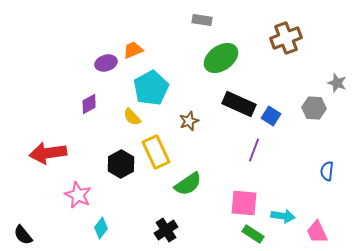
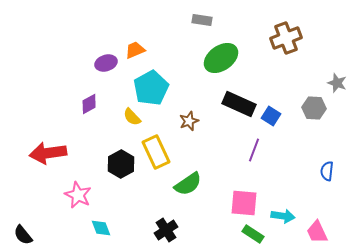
orange trapezoid: moved 2 px right
cyan diamond: rotated 60 degrees counterclockwise
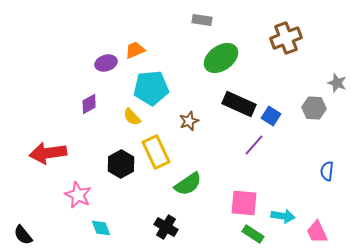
cyan pentagon: rotated 24 degrees clockwise
purple line: moved 5 px up; rotated 20 degrees clockwise
black cross: moved 3 px up; rotated 25 degrees counterclockwise
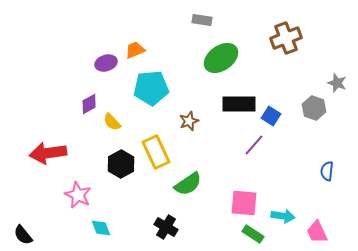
black rectangle: rotated 24 degrees counterclockwise
gray hexagon: rotated 15 degrees clockwise
yellow semicircle: moved 20 px left, 5 px down
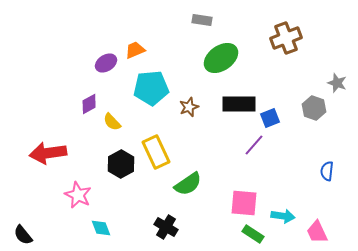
purple ellipse: rotated 15 degrees counterclockwise
blue square: moved 1 px left, 2 px down; rotated 36 degrees clockwise
brown star: moved 14 px up
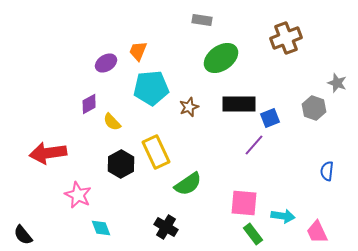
orange trapezoid: moved 3 px right, 1 px down; rotated 45 degrees counterclockwise
green rectangle: rotated 20 degrees clockwise
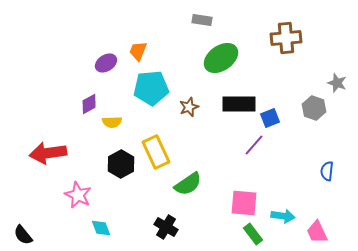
brown cross: rotated 16 degrees clockwise
yellow semicircle: rotated 48 degrees counterclockwise
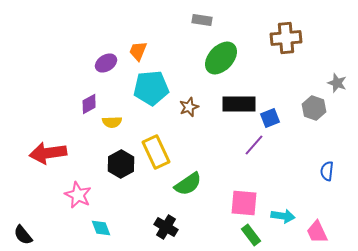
green ellipse: rotated 12 degrees counterclockwise
green rectangle: moved 2 px left, 1 px down
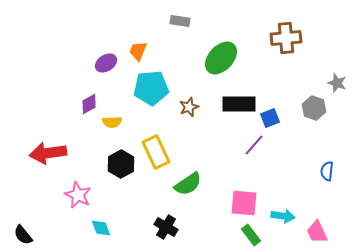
gray rectangle: moved 22 px left, 1 px down
